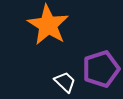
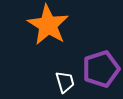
white trapezoid: rotated 30 degrees clockwise
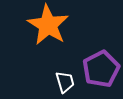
purple pentagon: rotated 9 degrees counterclockwise
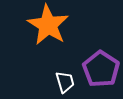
purple pentagon: rotated 12 degrees counterclockwise
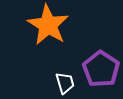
white trapezoid: moved 1 px down
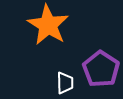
white trapezoid: rotated 15 degrees clockwise
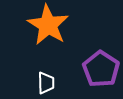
white trapezoid: moved 19 px left
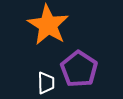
purple pentagon: moved 22 px left
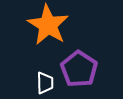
white trapezoid: moved 1 px left
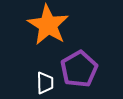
purple pentagon: rotated 9 degrees clockwise
